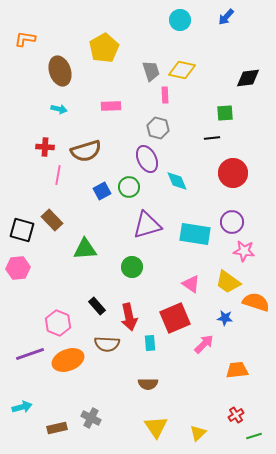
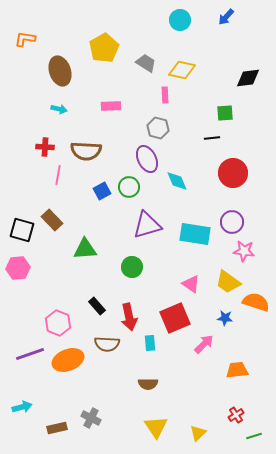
gray trapezoid at (151, 71): moved 5 px left, 8 px up; rotated 40 degrees counterclockwise
brown semicircle at (86, 151): rotated 20 degrees clockwise
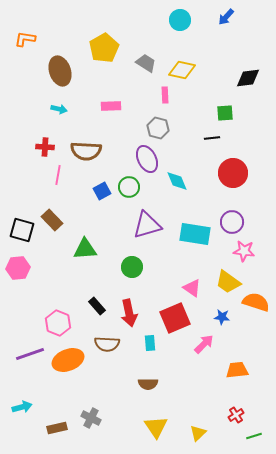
pink triangle at (191, 284): moved 1 px right, 4 px down
red arrow at (129, 317): moved 4 px up
blue star at (225, 318): moved 3 px left, 1 px up
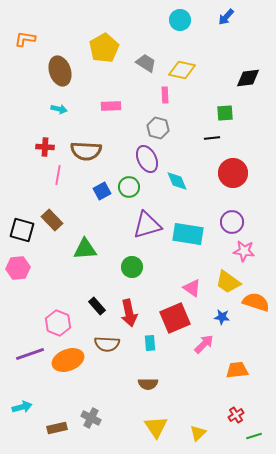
cyan rectangle at (195, 234): moved 7 px left
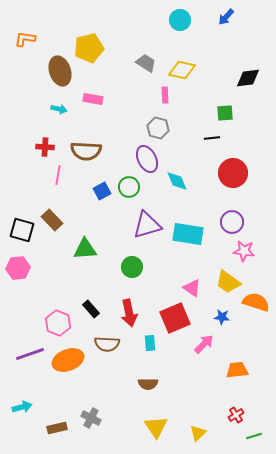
yellow pentagon at (104, 48): moved 15 px left; rotated 16 degrees clockwise
pink rectangle at (111, 106): moved 18 px left, 7 px up; rotated 12 degrees clockwise
black rectangle at (97, 306): moved 6 px left, 3 px down
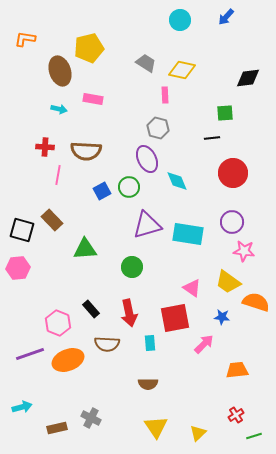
red square at (175, 318): rotated 12 degrees clockwise
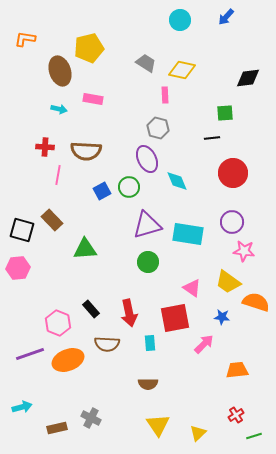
green circle at (132, 267): moved 16 px right, 5 px up
yellow triangle at (156, 427): moved 2 px right, 2 px up
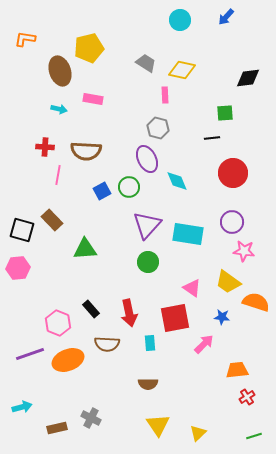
purple triangle at (147, 225): rotated 32 degrees counterclockwise
red cross at (236, 415): moved 11 px right, 18 px up
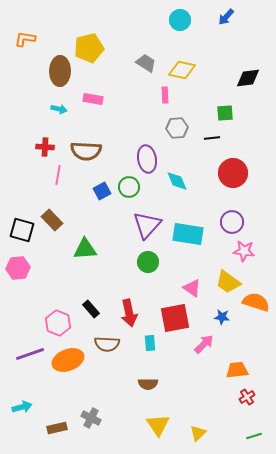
brown ellipse at (60, 71): rotated 20 degrees clockwise
gray hexagon at (158, 128): moved 19 px right; rotated 20 degrees counterclockwise
purple ellipse at (147, 159): rotated 16 degrees clockwise
